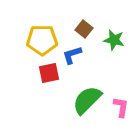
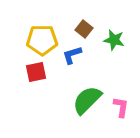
red square: moved 13 px left, 1 px up
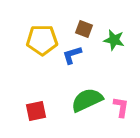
brown square: rotated 18 degrees counterclockwise
red square: moved 39 px down
green semicircle: rotated 20 degrees clockwise
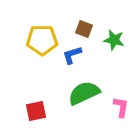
green semicircle: moved 3 px left, 7 px up
